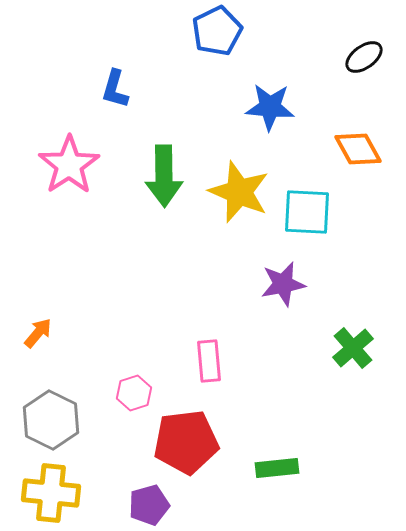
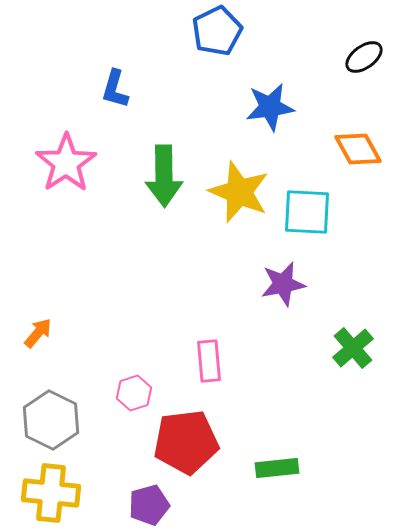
blue star: rotated 12 degrees counterclockwise
pink star: moved 3 px left, 2 px up
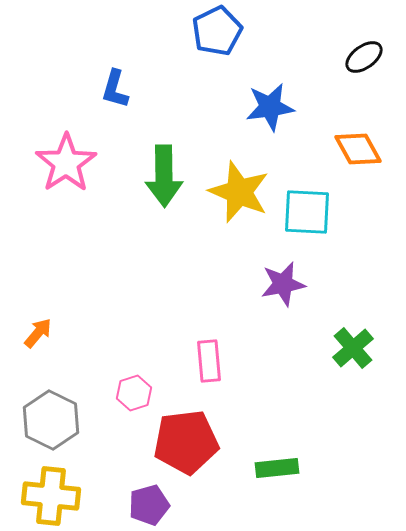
yellow cross: moved 3 px down
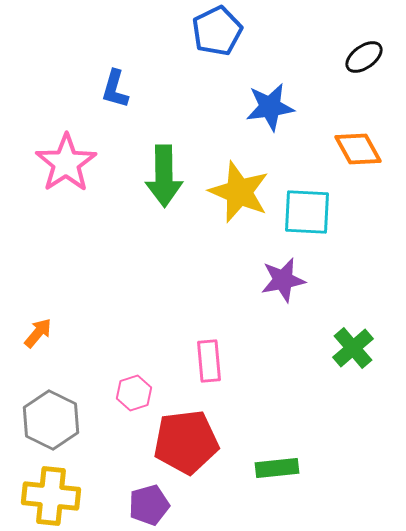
purple star: moved 4 px up
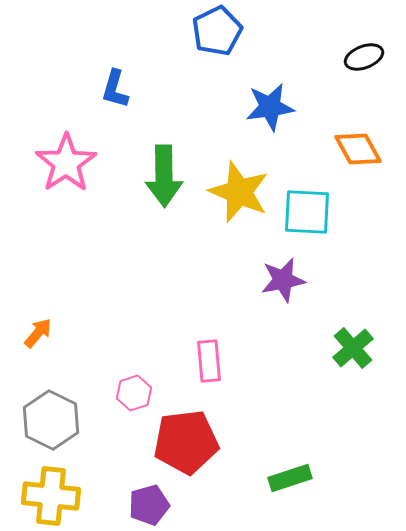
black ellipse: rotated 15 degrees clockwise
green rectangle: moved 13 px right, 10 px down; rotated 12 degrees counterclockwise
